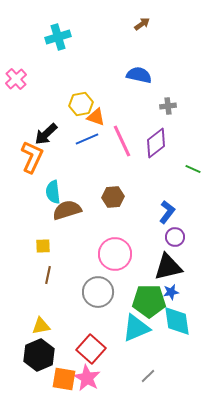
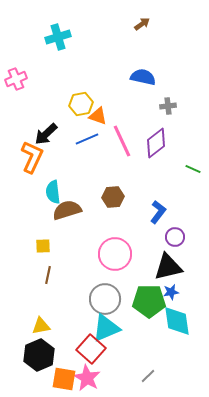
blue semicircle: moved 4 px right, 2 px down
pink cross: rotated 20 degrees clockwise
orange triangle: moved 2 px right, 1 px up
blue L-shape: moved 9 px left
gray circle: moved 7 px right, 7 px down
cyan triangle: moved 30 px left
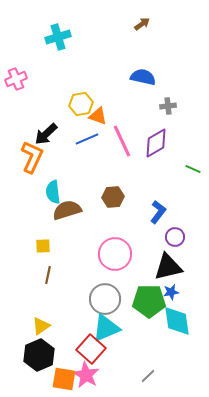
purple diamond: rotated 8 degrees clockwise
yellow triangle: rotated 24 degrees counterclockwise
pink star: moved 1 px left, 3 px up
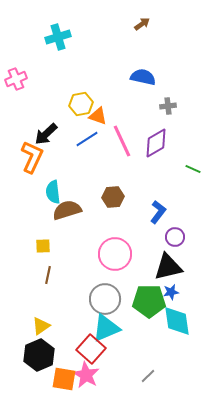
blue line: rotated 10 degrees counterclockwise
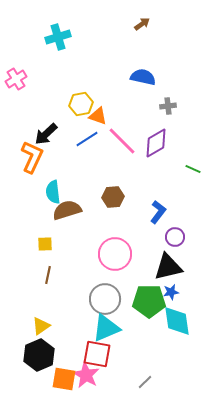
pink cross: rotated 10 degrees counterclockwise
pink line: rotated 20 degrees counterclockwise
yellow square: moved 2 px right, 2 px up
red square: moved 6 px right, 5 px down; rotated 32 degrees counterclockwise
gray line: moved 3 px left, 6 px down
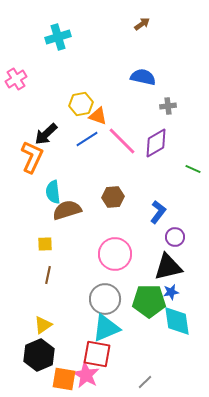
yellow triangle: moved 2 px right, 1 px up
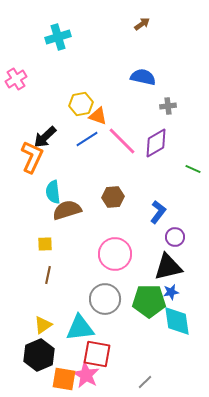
black arrow: moved 1 px left, 3 px down
cyan triangle: moved 26 px left; rotated 16 degrees clockwise
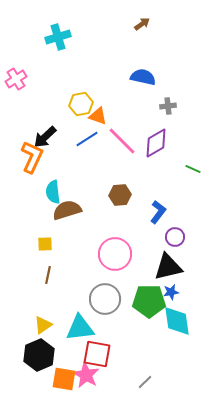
brown hexagon: moved 7 px right, 2 px up
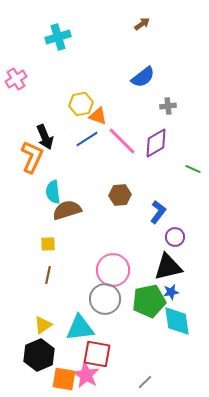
blue semicircle: rotated 130 degrees clockwise
black arrow: rotated 70 degrees counterclockwise
yellow square: moved 3 px right
pink circle: moved 2 px left, 16 px down
green pentagon: rotated 12 degrees counterclockwise
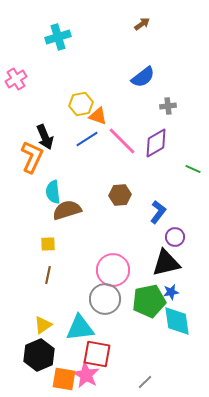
black triangle: moved 2 px left, 4 px up
